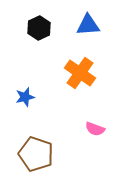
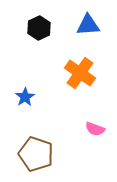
blue star: rotated 18 degrees counterclockwise
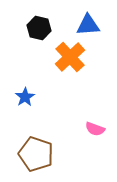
black hexagon: rotated 20 degrees counterclockwise
orange cross: moved 10 px left, 16 px up; rotated 12 degrees clockwise
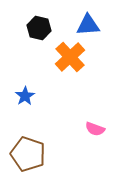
blue star: moved 1 px up
brown pentagon: moved 8 px left
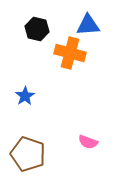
black hexagon: moved 2 px left, 1 px down
orange cross: moved 4 px up; rotated 32 degrees counterclockwise
pink semicircle: moved 7 px left, 13 px down
